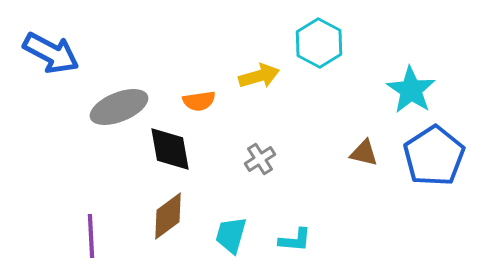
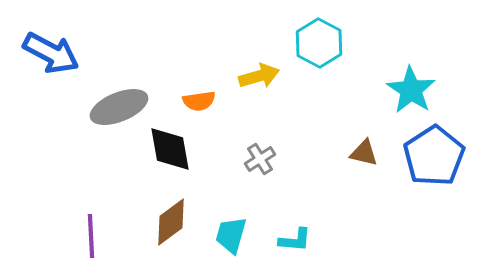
brown diamond: moved 3 px right, 6 px down
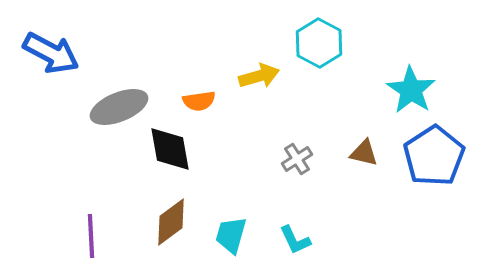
gray cross: moved 37 px right
cyan L-shape: rotated 60 degrees clockwise
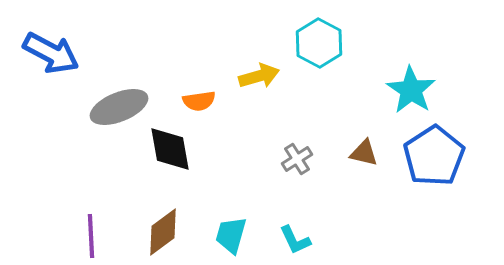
brown diamond: moved 8 px left, 10 px down
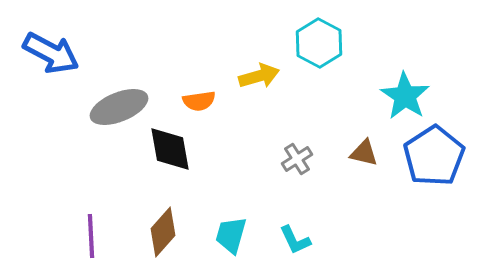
cyan star: moved 6 px left, 6 px down
brown diamond: rotated 12 degrees counterclockwise
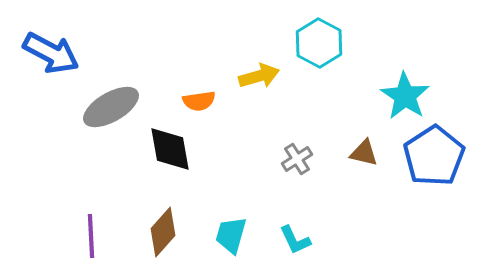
gray ellipse: moved 8 px left; rotated 8 degrees counterclockwise
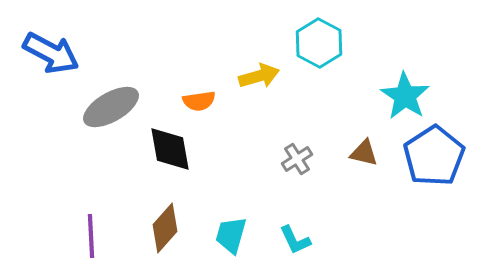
brown diamond: moved 2 px right, 4 px up
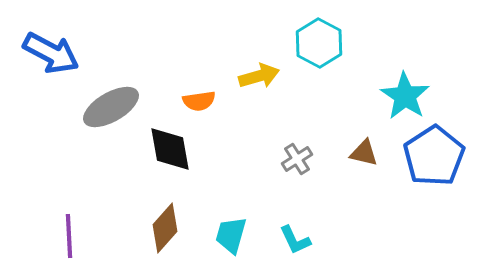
purple line: moved 22 px left
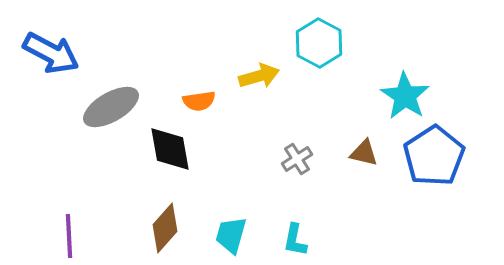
cyan L-shape: rotated 36 degrees clockwise
